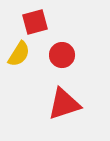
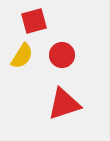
red square: moved 1 px left, 1 px up
yellow semicircle: moved 3 px right, 2 px down
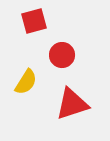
yellow semicircle: moved 4 px right, 26 px down
red triangle: moved 8 px right
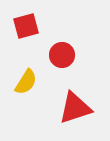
red square: moved 8 px left, 5 px down
red triangle: moved 3 px right, 4 px down
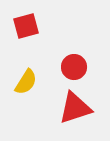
red circle: moved 12 px right, 12 px down
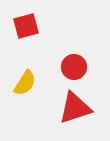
yellow semicircle: moved 1 px left, 1 px down
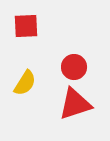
red square: rotated 12 degrees clockwise
red triangle: moved 4 px up
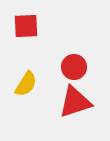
yellow semicircle: moved 1 px right, 1 px down
red triangle: moved 2 px up
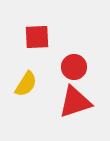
red square: moved 11 px right, 11 px down
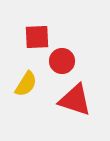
red circle: moved 12 px left, 6 px up
red triangle: moved 2 px up; rotated 36 degrees clockwise
